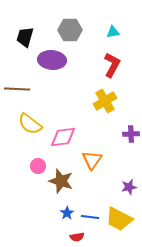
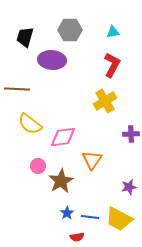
brown star: rotated 25 degrees clockwise
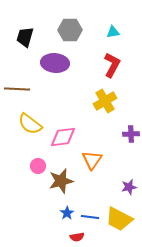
purple ellipse: moved 3 px right, 3 px down
brown star: rotated 15 degrees clockwise
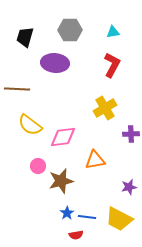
yellow cross: moved 7 px down
yellow semicircle: moved 1 px down
orange triangle: moved 3 px right; rotated 45 degrees clockwise
blue line: moved 3 px left
red semicircle: moved 1 px left, 2 px up
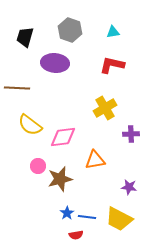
gray hexagon: rotated 20 degrees clockwise
red L-shape: rotated 105 degrees counterclockwise
brown line: moved 1 px up
brown star: moved 1 px left, 2 px up
purple star: rotated 21 degrees clockwise
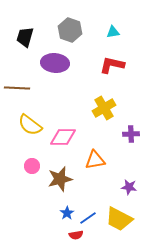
yellow cross: moved 1 px left
pink diamond: rotated 8 degrees clockwise
pink circle: moved 6 px left
blue line: moved 1 px right, 1 px down; rotated 42 degrees counterclockwise
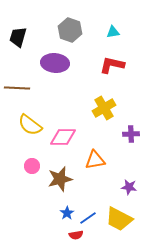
black trapezoid: moved 7 px left
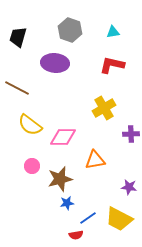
brown line: rotated 25 degrees clockwise
blue star: moved 10 px up; rotated 24 degrees clockwise
